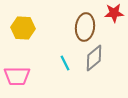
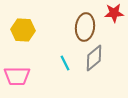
yellow hexagon: moved 2 px down
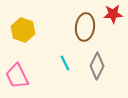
red star: moved 1 px left, 1 px down
yellow hexagon: rotated 15 degrees clockwise
gray diamond: moved 3 px right, 8 px down; rotated 24 degrees counterclockwise
pink trapezoid: rotated 64 degrees clockwise
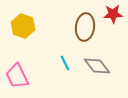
yellow hexagon: moved 4 px up
gray diamond: rotated 64 degrees counterclockwise
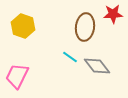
cyan line: moved 5 px right, 6 px up; rotated 28 degrees counterclockwise
pink trapezoid: rotated 52 degrees clockwise
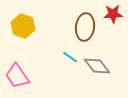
pink trapezoid: rotated 60 degrees counterclockwise
